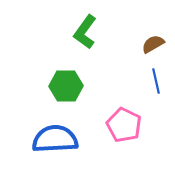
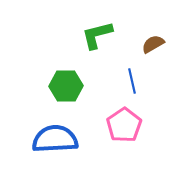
green L-shape: moved 12 px right, 3 px down; rotated 40 degrees clockwise
blue line: moved 24 px left
pink pentagon: rotated 12 degrees clockwise
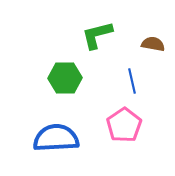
brown semicircle: rotated 40 degrees clockwise
green hexagon: moved 1 px left, 8 px up
blue semicircle: moved 1 px right, 1 px up
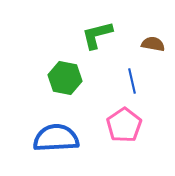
green hexagon: rotated 12 degrees clockwise
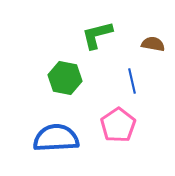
pink pentagon: moved 6 px left
